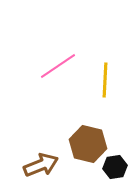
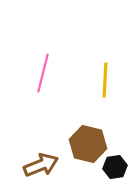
pink line: moved 15 px left, 7 px down; rotated 42 degrees counterclockwise
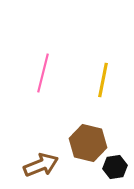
yellow line: moved 2 px left; rotated 8 degrees clockwise
brown hexagon: moved 1 px up
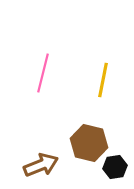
brown hexagon: moved 1 px right
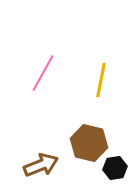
pink line: rotated 15 degrees clockwise
yellow line: moved 2 px left
black hexagon: moved 1 px down
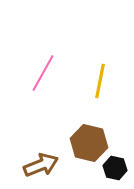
yellow line: moved 1 px left, 1 px down
black hexagon: rotated 20 degrees clockwise
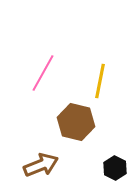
brown hexagon: moved 13 px left, 21 px up
black hexagon: rotated 15 degrees clockwise
